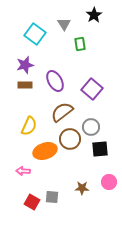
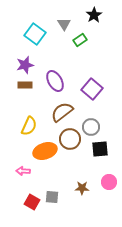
green rectangle: moved 4 px up; rotated 64 degrees clockwise
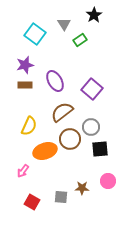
pink arrow: rotated 56 degrees counterclockwise
pink circle: moved 1 px left, 1 px up
gray square: moved 9 px right
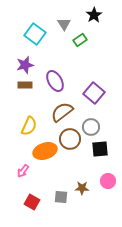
purple square: moved 2 px right, 4 px down
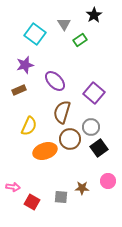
purple ellipse: rotated 15 degrees counterclockwise
brown rectangle: moved 6 px left, 5 px down; rotated 24 degrees counterclockwise
brown semicircle: rotated 35 degrees counterclockwise
black square: moved 1 px left, 1 px up; rotated 30 degrees counterclockwise
pink arrow: moved 10 px left, 16 px down; rotated 120 degrees counterclockwise
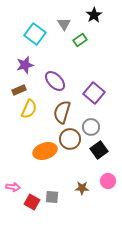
yellow semicircle: moved 17 px up
black square: moved 2 px down
gray square: moved 9 px left
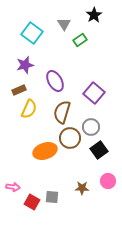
cyan square: moved 3 px left, 1 px up
purple ellipse: rotated 15 degrees clockwise
brown circle: moved 1 px up
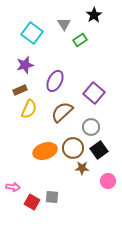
purple ellipse: rotated 55 degrees clockwise
brown rectangle: moved 1 px right
brown semicircle: rotated 30 degrees clockwise
brown circle: moved 3 px right, 10 px down
brown star: moved 20 px up
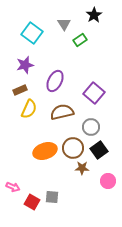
brown semicircle: rotated 30 degrees clockwise
pink arrow: rotated 16 degrees clockwise
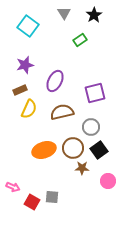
gray triangle: moved 11 px up
cyan square: moved 4 px left, 7 px up
purple square: moved 1 px right; rotated 35 degrees clockwise
orange ellipse: moved 1 px left, 1 px up
